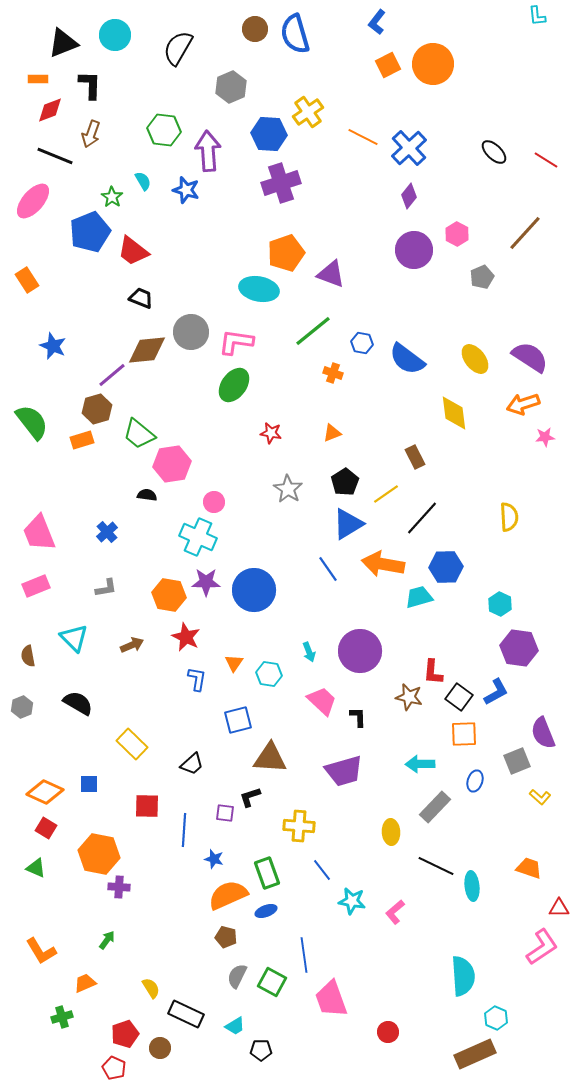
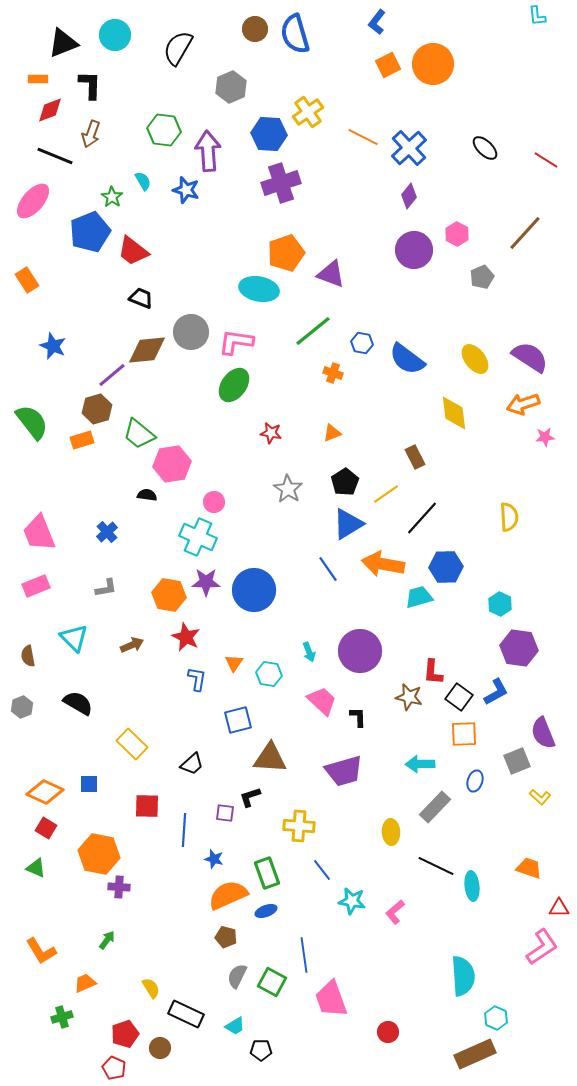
black ellipse at (494, 152): moved 9 px left, 4 px up
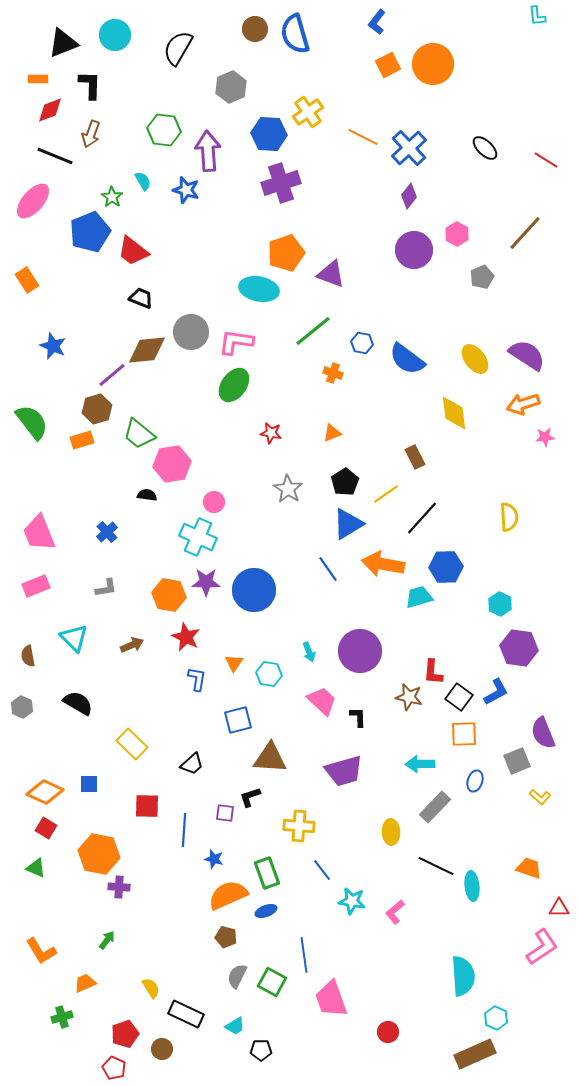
purple semicircle at (530, 357): moved 3 px left, 2 px up
gray hexagon at (22, 707): rotated 15 degrees counterclockwise
brown circle at (160, 1048): moved 2 px right, 1 px down
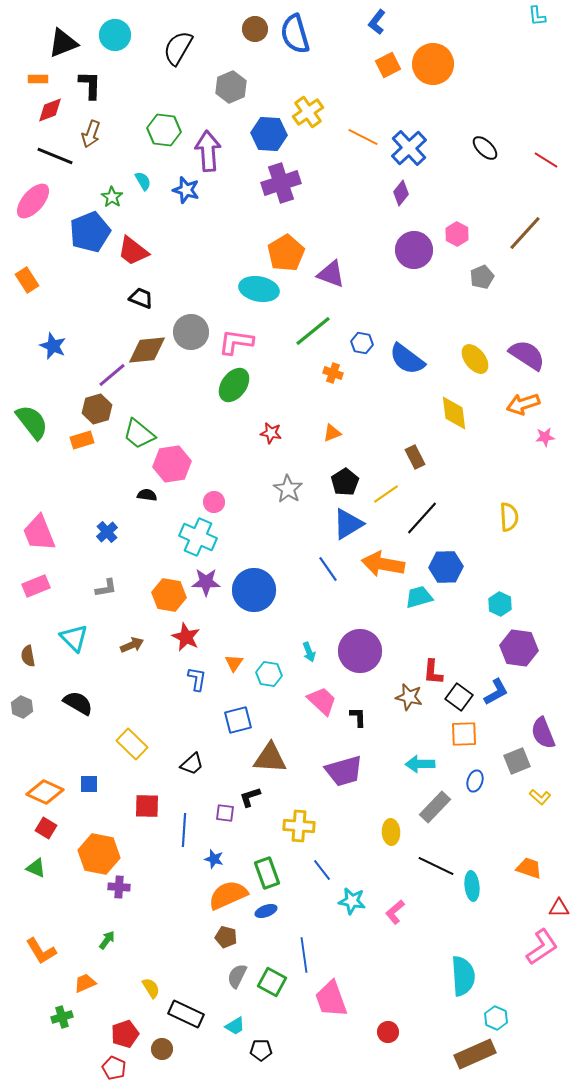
purple diamond at (409, 196): moved 8 px left, 3 px up
orange pentagon at (286, 253): rotated 12 degrees counterclockwise
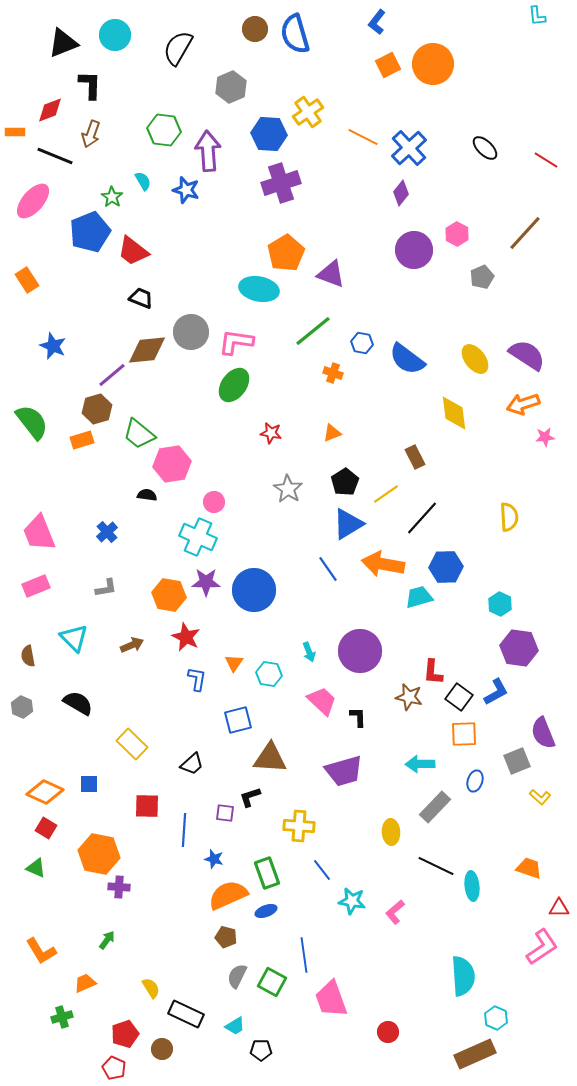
orange rectangle at (38, 79): moved 23 px left, 53 px down
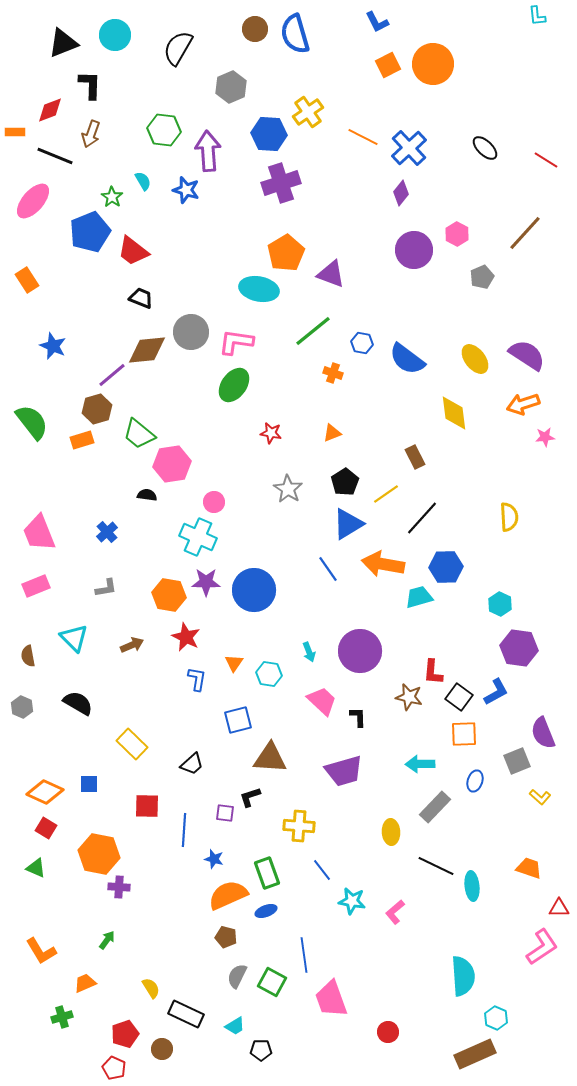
blue L-shape at (377, 22): rotated 65 degrees counterclockwise
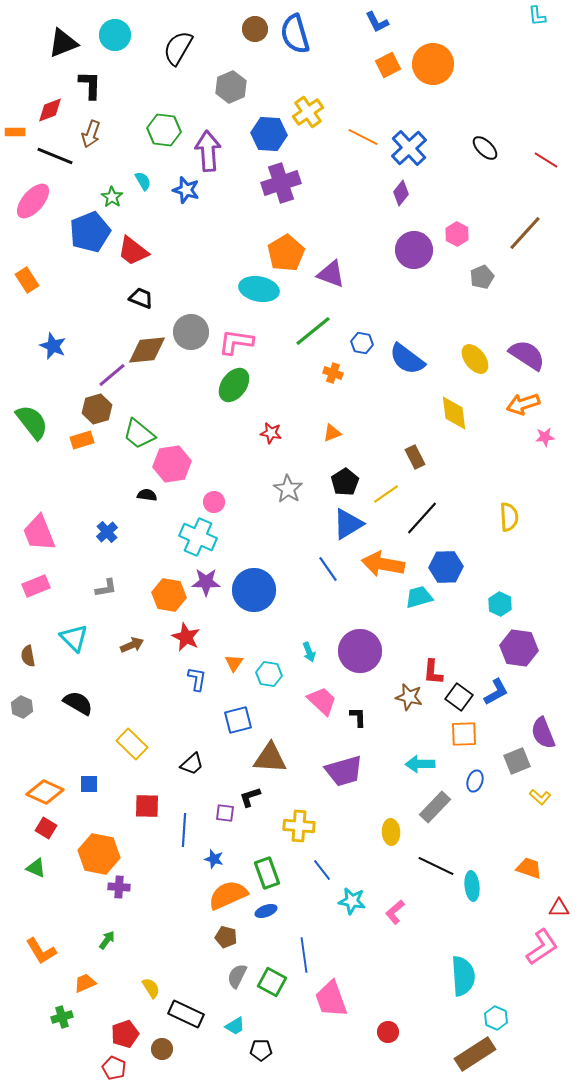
brown rectangle at (475, 1054): rotated 9 degrees counterclockwise
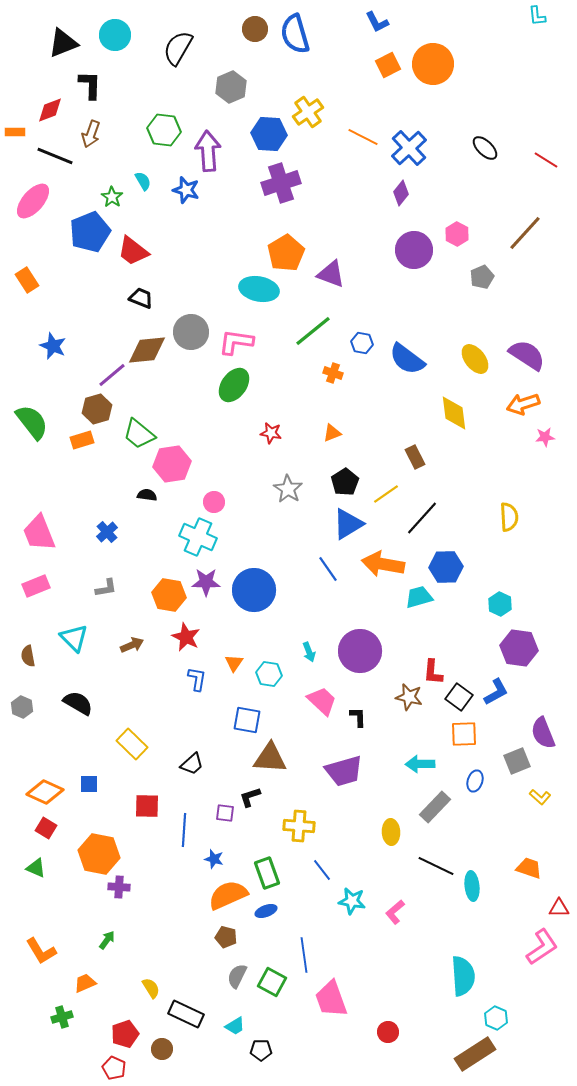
blue square at (238, 720): moved 9 px right; rotated 24 degrees clockwise
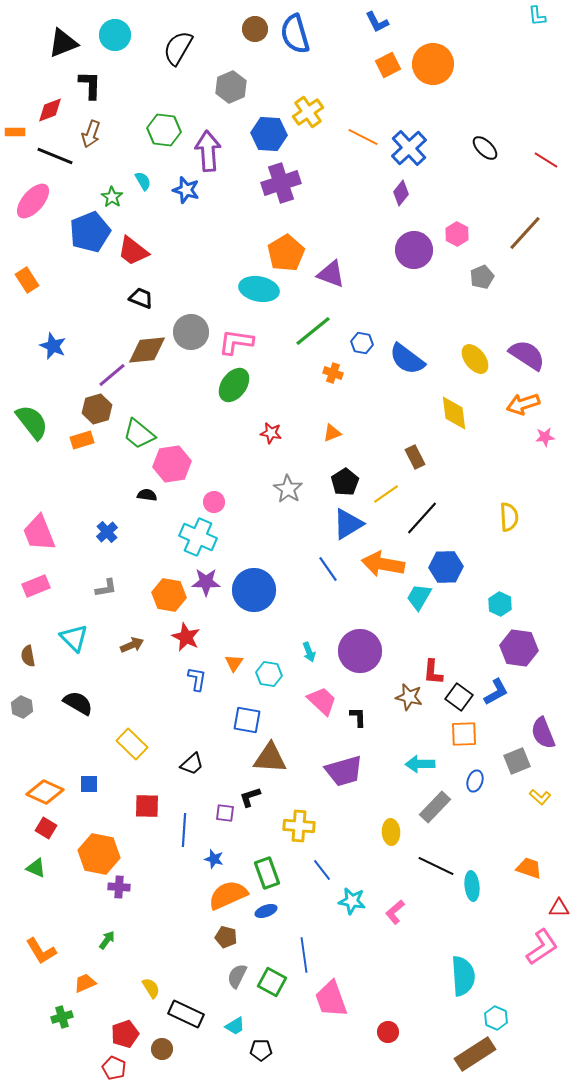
cyan trapezoid at (419, 597): rotated 44 degrees counterclockwise
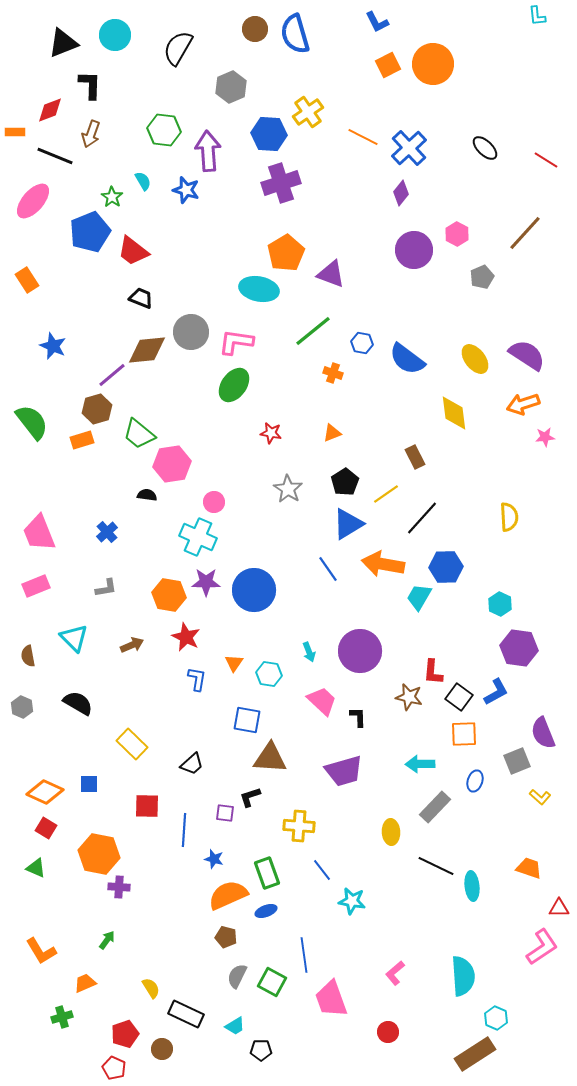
pink L-shape at (395, 912): moved 61 px down
